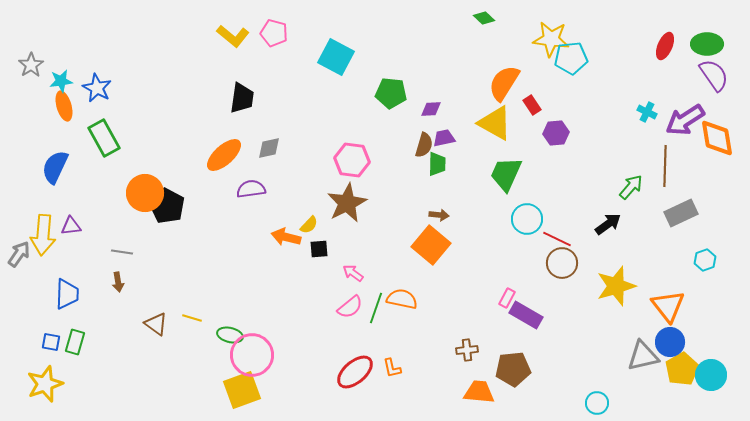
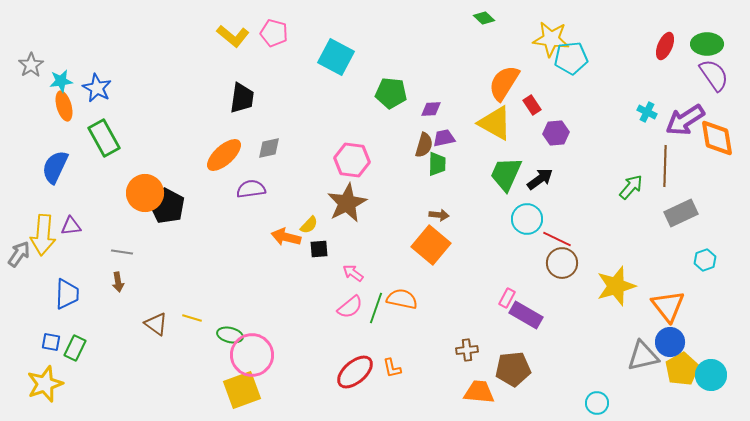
black arrow at (608, 224): moved 68 px left, 45 px up
green rectangle at (75, 342): moved 6 px down; rotated 10 degrees clockwise
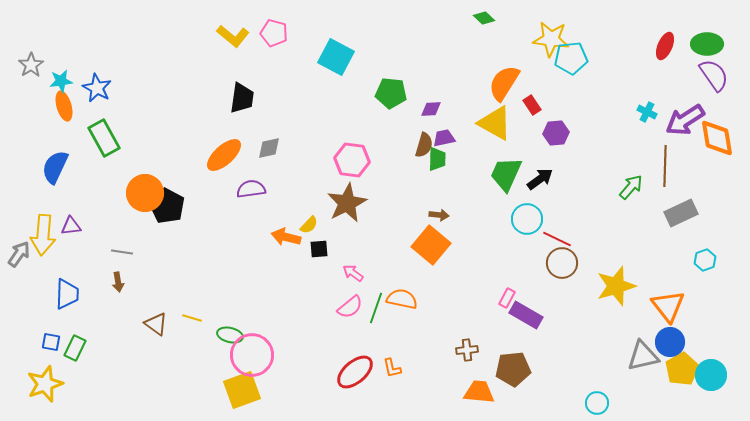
green trapezoid at (437, 164): moved 5 px up
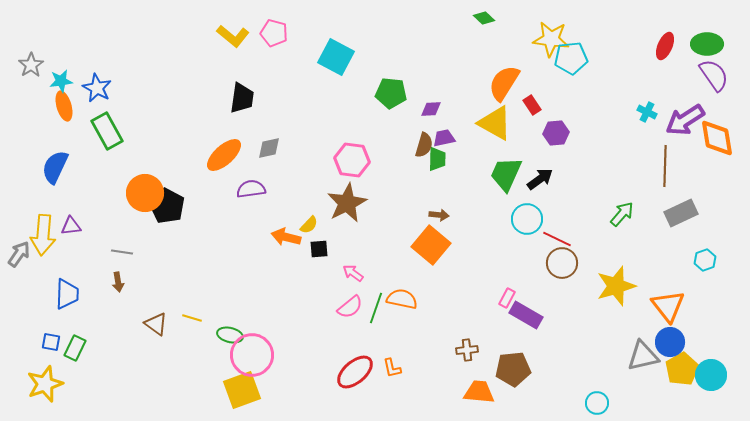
green rectangle at (104, 138): moved 3 px right, 7 px up
green arrow at (631, 187): moved 9 px left, 27 px down
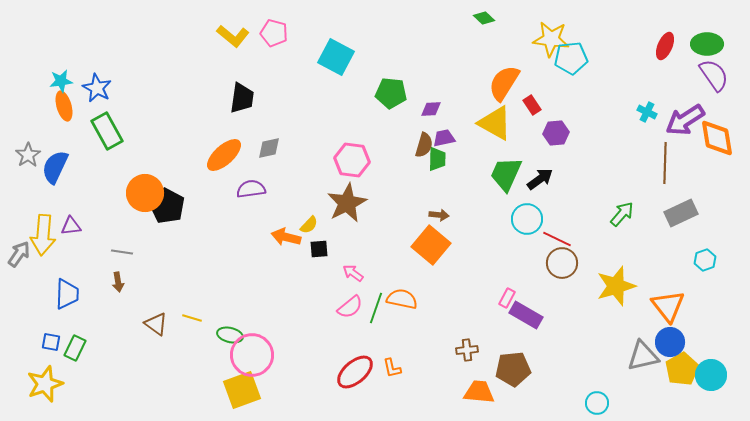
gray star at (31, 65): moved 3 px left, 90 px down
brown line at (665, 166): moved 3 px up
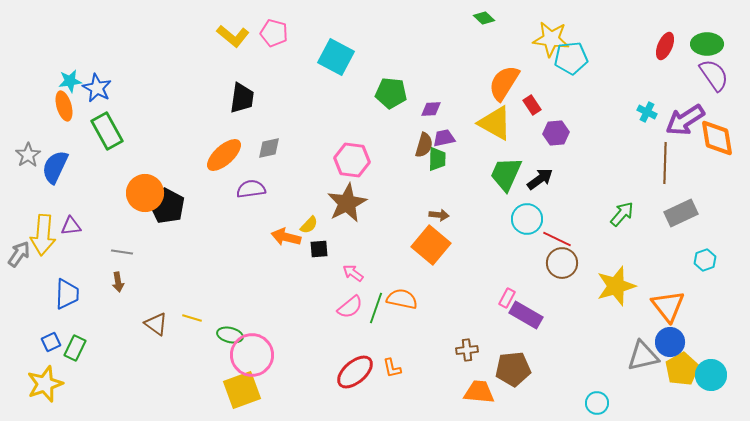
cyan star at (61, 81): moved 9 px right
blue square at (51, 342): rotated 36 degrees counterclockwise
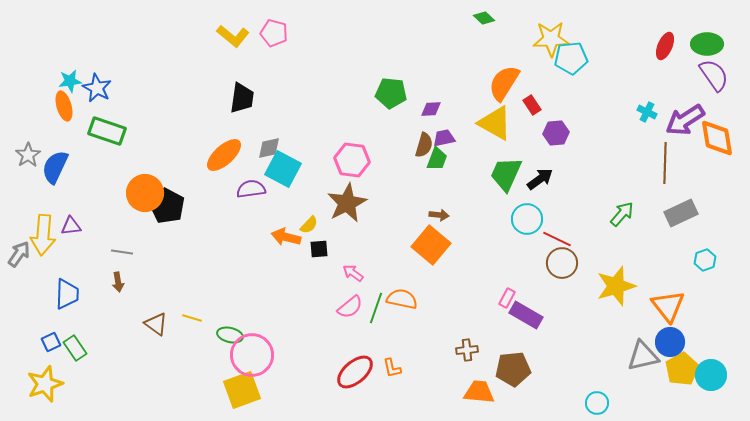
yellow star at (551, 39): rotated 9 degrees counterclockwise
cyan square at (336, 57): moved 53 px left, 112 px down
green rectangle at (107, 131): rotated 42 degrees counterclockwise
green trapezoid at (437, 159): rotated 20 degrees clockwise
green rectangle at (75, 348): rotated 60 degrees counterclockwise
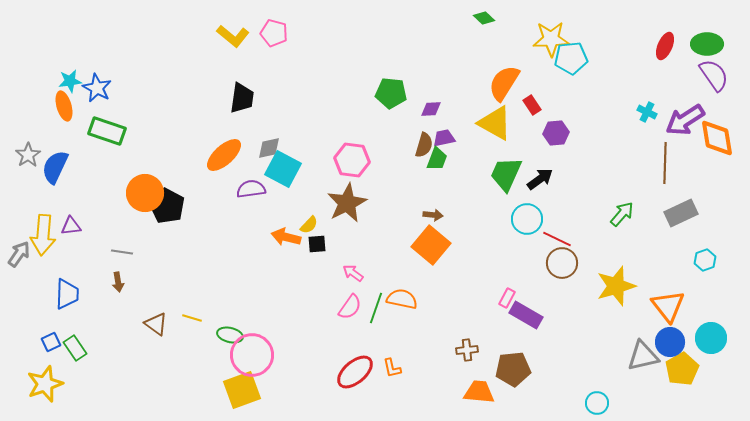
brown arrow at (439, 215): moved 6 px left
black square at (319, 249): moved 2 px left, 5 px up
pink semicircle at (350, 307): rotated 16 degrees counterclockwise
cyan circle at (711, 375): moved 37 px up
